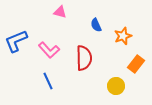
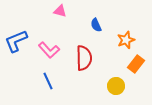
pink triangle: moved 1 px up
orange star: moved 3 px right, 4 px down
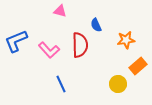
orange star: rotated 12 degrees clockwise
red semicircle: moved 4 px left, 13 px up
orange rectangle: moved 2 px right, 2 px down; rotated 12 degrees clockwise
blue line: moved 13 px right, 3 px down
yellow circle: moved 2 px right, 2 px up
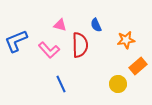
pink triangle: moved 14 px down
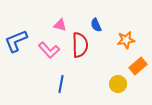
blue line: rotated 36 degrees clockwise
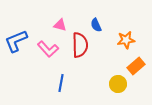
pink L-shape: moved 1 px left, 1 px up
orange rectangle: moved 2 px left
blue line: moved 1 px up
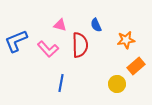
yellow circle: moved 1 px left
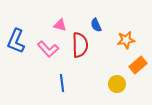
blue L-shape: rotated 45 degrees counterclockwise
orange rectangle: moved 2 px right, 1 px up
blue line: moved 1 px right; rotated 18 degrees counterclockwise
